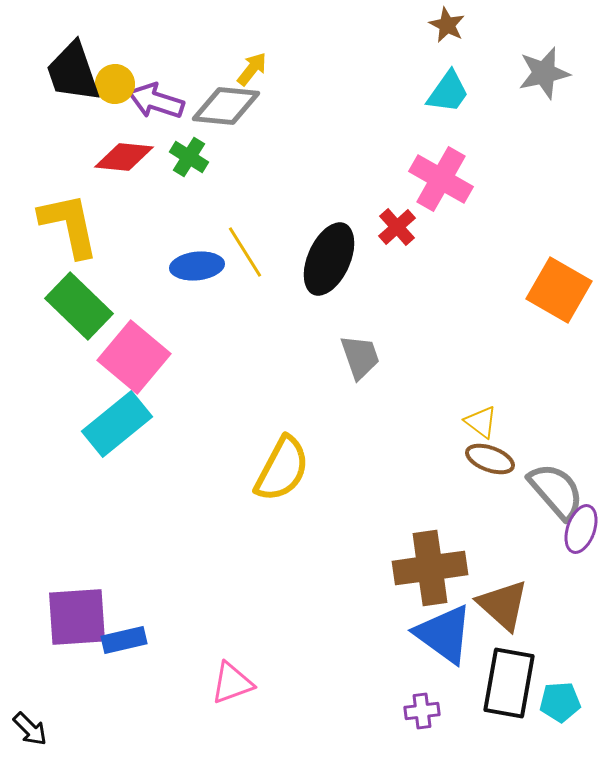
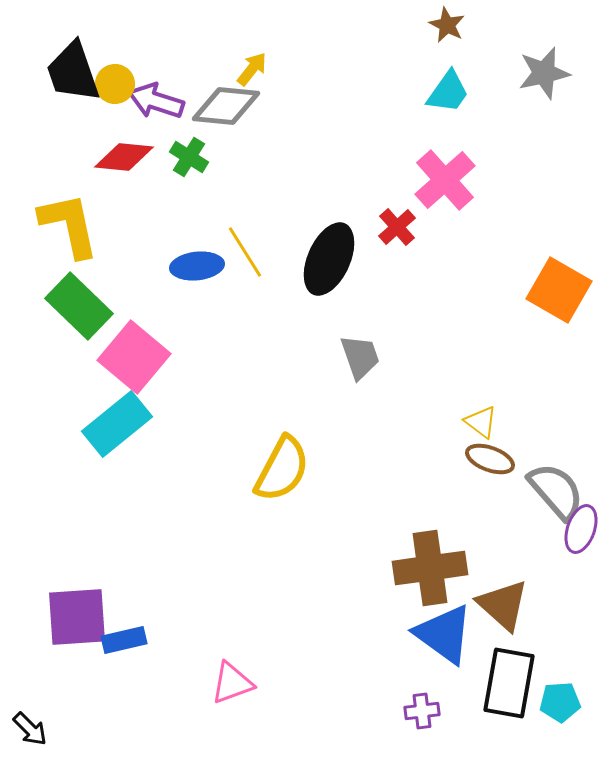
pink cross: moved 4 px right, 1 px down; rotated 18 degrees clockwise
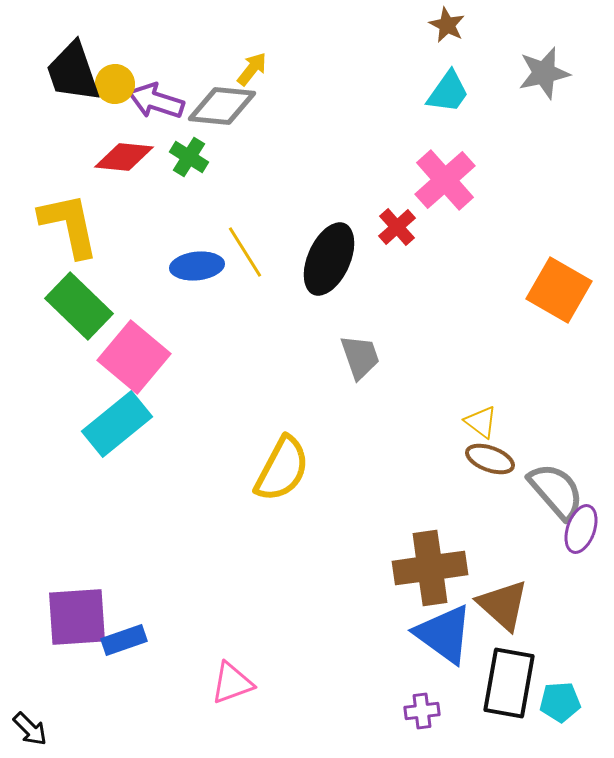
gray diamond: moved 4 px left
blue rectangle: rotated 6 degrees counterclockwise
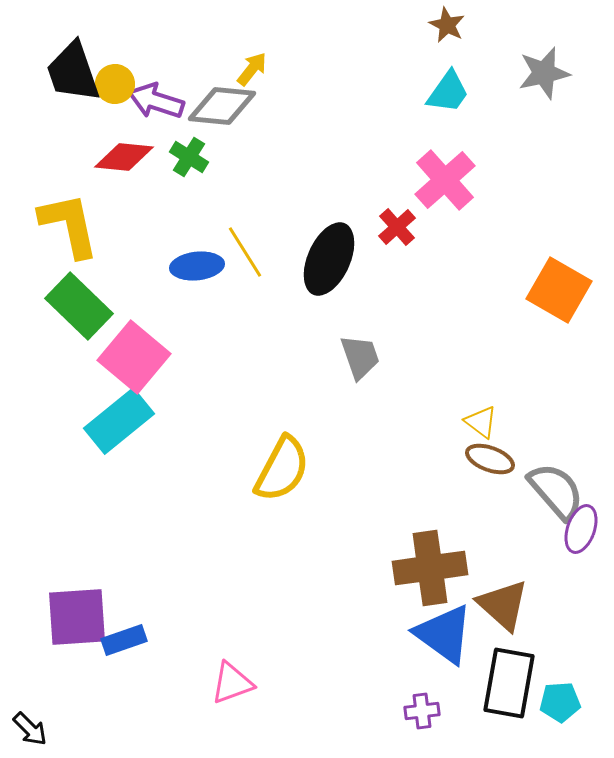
cyan rectangle: moved 2 px right, 3 px up
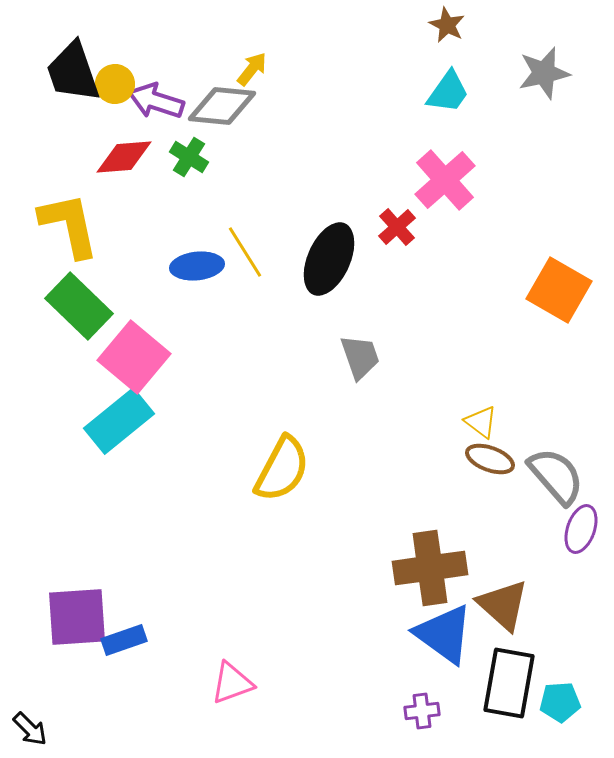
red diamond: rotated 10 degrees counterclockwise
gray semicircle: moved 15 px up
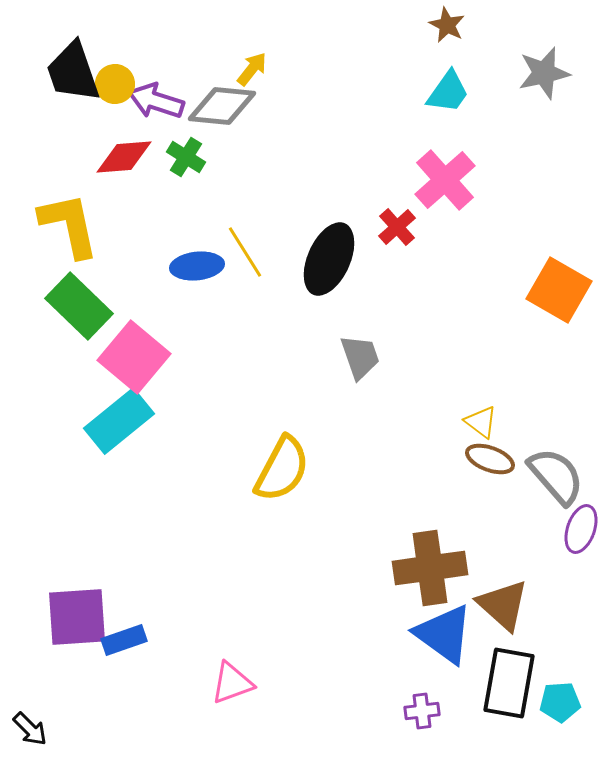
green cross: moved 3 px left
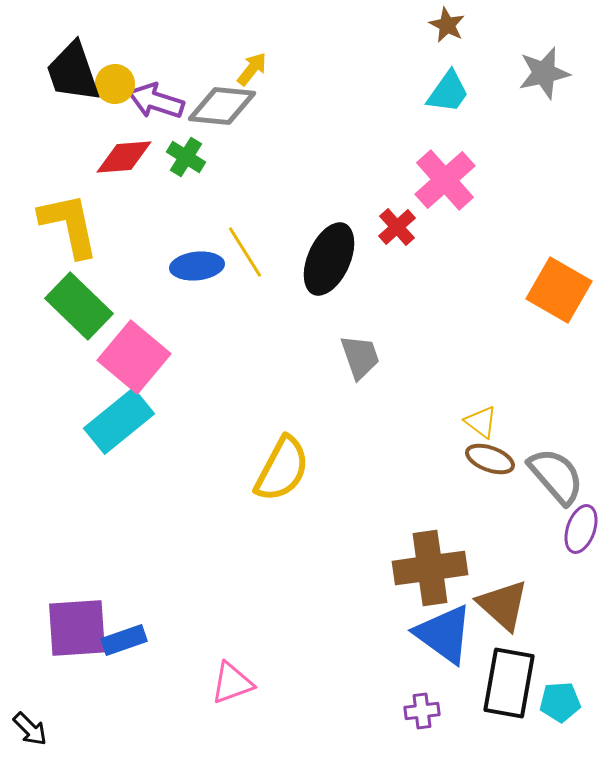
purple square: moved 11 px down
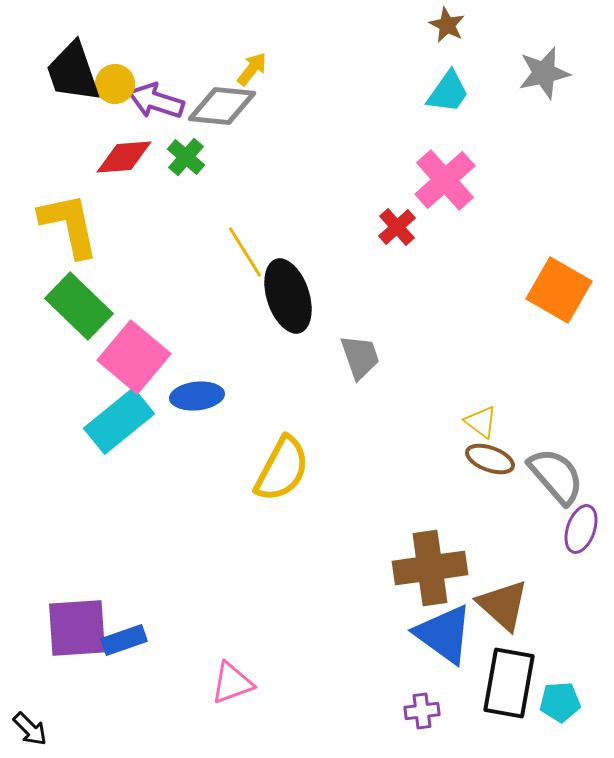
green cross: rotated 9 degrees clockwise
black ellipse: moved 41 px left, 37 px down; rotated 42 degrees counterclockwise
blue ellipse: moved 130 px down
